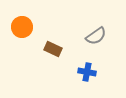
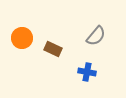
orange circle: moved 11 px down
gray semicircle: rotated 15 degrees counterclockwise
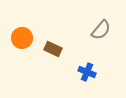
gray semicircle: moved 5 px right, 6 px up
blue cross: rotated 12 degrees clockwise
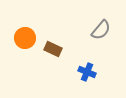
orange circle: moved 3 px right
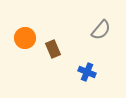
brown rectangle: rotated 42 degrees clockwise
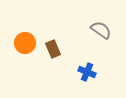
gray semicircle: rotated 95 degrees counterclockwise
orange circle: moved 5 px down
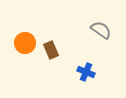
brown rectangle: moved 2 px left, 1 px down
blue cross: moved 1 px left
